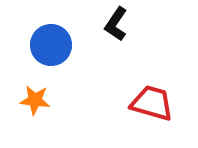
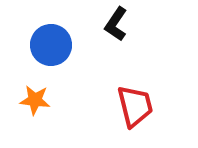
red trapezoid: moved 17 px left, 3 px down; rotated 60 degrees clockwise
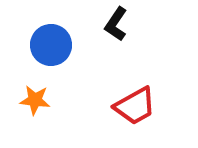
red trapezoid: rotated 75 degrees clockwise
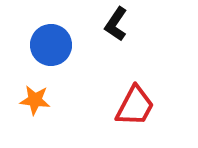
red trapezoid: rotated 33 degrees counterclockwise
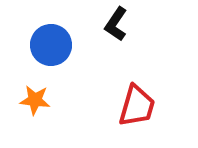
red trapezoid: moved 2 px right; rotated 12 degrees counterclockwise
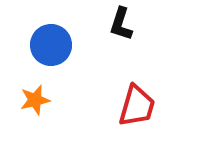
black L-shape: moved 5 px right; rotated 16 degrees counterclockwise
orange star: rotated 20 degrees counterclockwise
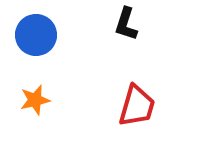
black L-shape: moved 5 px right
blue circle: moved 15 px left, 10 px up
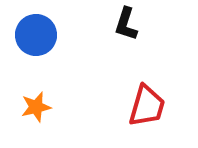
orange star: moved 1 px right, 7 px down
red trapezoid: moved 10 px right
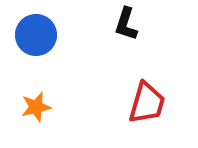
red trapezoid: moved 3 px up
